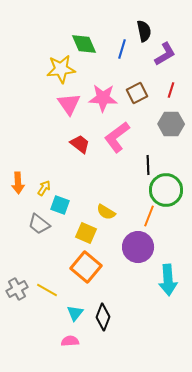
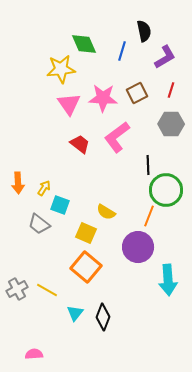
blue line: moved 2 px down
purple L-shape: moved 3 px down
pink semicircle: moved 36 px left, 13 px down
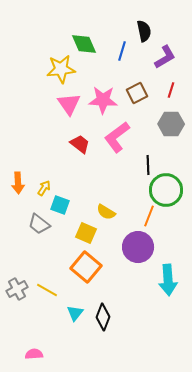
pink star: moved 2 px down
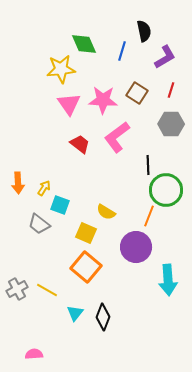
brown square: rotated 30 degrees counterclockwise
purple circle: moved 2 px left
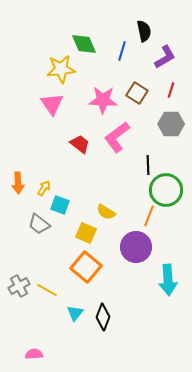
pink triangle: moved 17 px left
gray cross: moved 2 px right, 3 px up
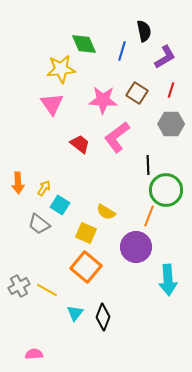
cyan square: rotated 12 degrees clockwise
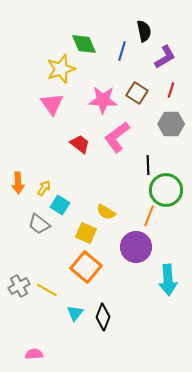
yellow star: rotated 12 degrees counterclockwise
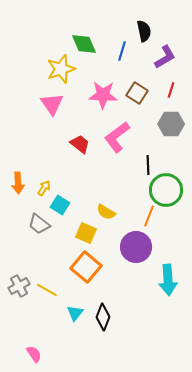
pink star: moved 5 px up
pink semicircle: rotated 60 degrees clockwise
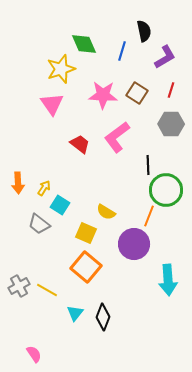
purple circle: moved 2 px left, 3 px up
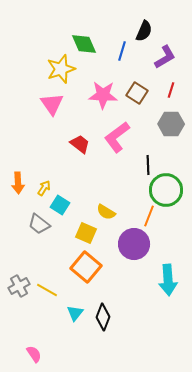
black semicircle: rotated 35 degrees clockwise
